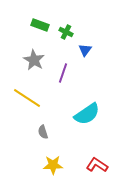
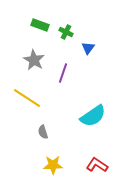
blue triangle: moved 3 px right, 2 px up
cyan semicircle: moved 6 px right, 2 px down
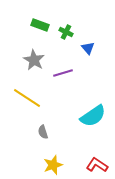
blue triangle: rotated 16 degrees counterclockwise
purple line: rotated 54 degrees clockwise
yellow star: rotated 18 degrees counterclockwise
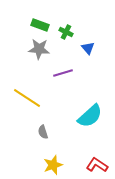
gray star: moved 5 px right, 11 px up; rotated 25 degrees counterclockwise
cyan semicircle: moved 3 px left; rotated 8 degrees counterclockwise
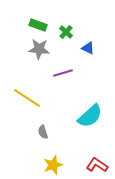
green rectangle: moved 2 px left
green cross: rotated 16 degrees clockwise
blue triangle: rotated 24 degrees counterclockwise
